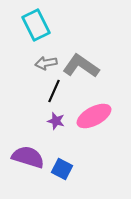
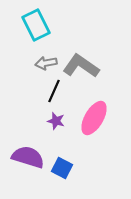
pink ellipse: moved 2 px down; rotated 32 degrees counterclockwise
blue square: moved 1 px up
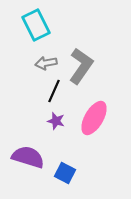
gray L-shape: rotated 90 degrees clockwise
blue square: moved 3 px right, 5 px down
